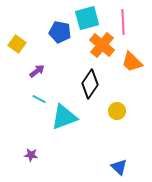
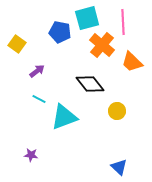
black diamond: rotated 72 degrees counterclockwise
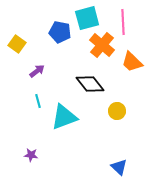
cyan line: moved 1 px left, 2 px down; rotated 48 degrees clockwise
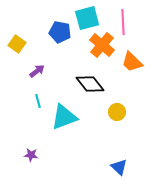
yellow circle: moved 1 px down
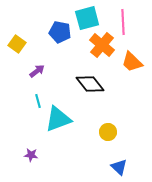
yellow circle: moved 9 px left, 20 px down
cyan triangle: moved 6 px left, 2 px down
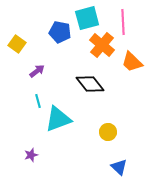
purple star: rotated 24 degrees counterclockwise
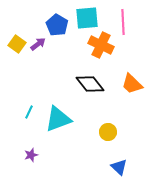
cyan square: rotated 10 degrees clockwise
blue pentagon: moved 3 px left, 7 px up; rotated 20 degrees clockwise
orange cross: moved 1 px left; rotated 15 degrees counterclockwise
orange trapezoid: moved 22 px down
purple arrow: moved 1 px right, 27 px up
cyan line: moved 9 px left, 11 px down; rotated 40 degrees clockwise
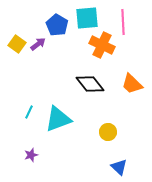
orange cross: moved 1 px right
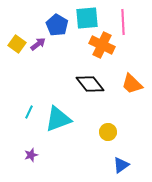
blue triangle: moved 2 px right, 2 px up; rotated 42 degrees clockwise
